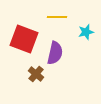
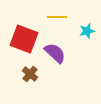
cyan star: moved 1 px right, 1 px up
purple semicircle: rotated 60 degrees counterclockwise
brown cross: moved 6 px left
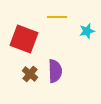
purple semicircle: moved 18 px down; rotated 45 degrees clockwise
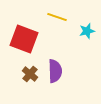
yellow line: rotated 18 degrees clockwise
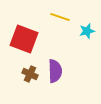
yellow line: moved 3 px right
brown cross: rotated 14 degrees counterclockwise
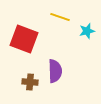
brown cross: moved 8 px down; rotated 21 degrees counterclockwise
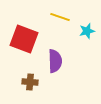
purple semicircle: moved 10 px up
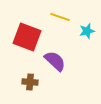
red square: moved 3 px right, 2 px up
purple semicircle: rotated 45 degrees counterclockwise
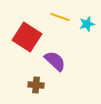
cyan star: moved 7 px up
red square: rotated 12 degrees clockwise
brown cross: moved 6 px right, 3 px down
